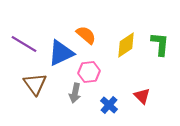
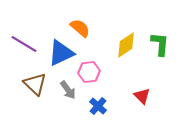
orange semicircle: moved 6 px left, 7 px up
brown triangle: rotated 10 degrees counterclockwise
gray arrow: moved 7 px left, 3 px up; rotated 48 degrees counterclockwise
blue cross: moved 11 px left, 1 px down
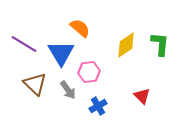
blue triangle: rotated 36 degrees counterclockwise
blue cross: rotated 18 degrees clockwise
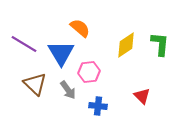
blue cross: rotated 36 degrees clockwise
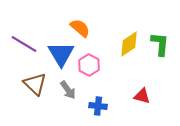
yellow diamond: moved 3 px right, 1 px up
blue triangle: moved 1 px down
pink hexagon: moved 7 px up; rotated 25 degrees counterclockwise
red triangle: rotated 30 degrees counterclockwise
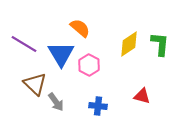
gray arrow: moved 12 px left, 12 px down
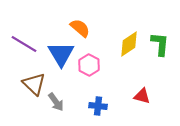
brown triangle: moved 1 px left
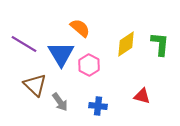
yellow diamond: moved 3 px left
brown triangle: moved 1 px right, 1 px down
gray arrow: moved 4 px right
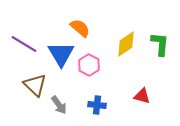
gray arrow: moved 1 px left, 3 px down
blue cross: moved 1 px left, 1 px up
